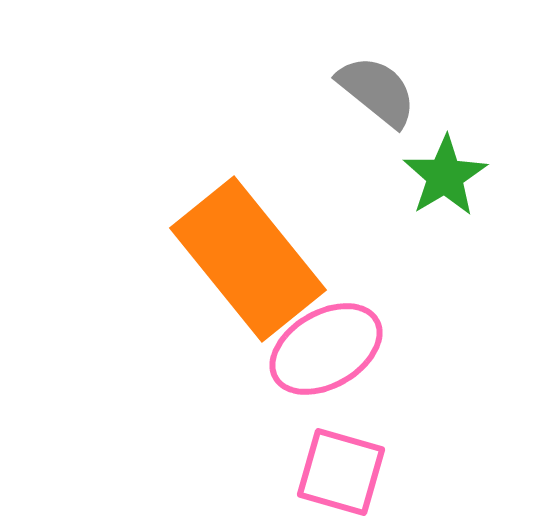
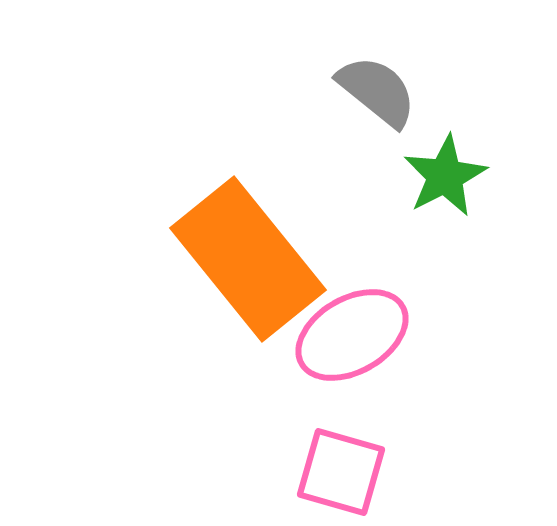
green star: rotated 4 degrees clockwise
pink ellipse: moved 26 px right, 14 px up
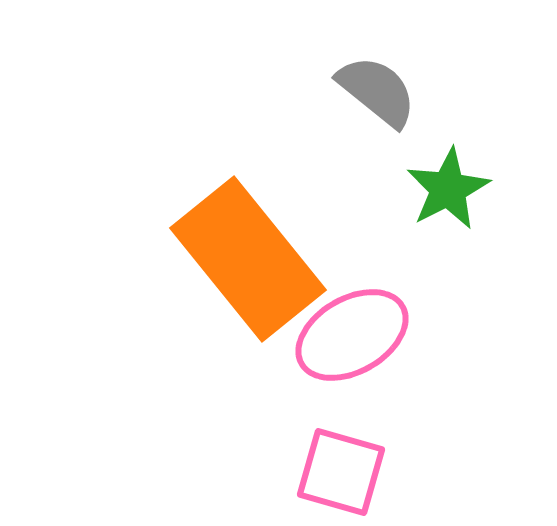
green star: moved 3 px right, 13 px down
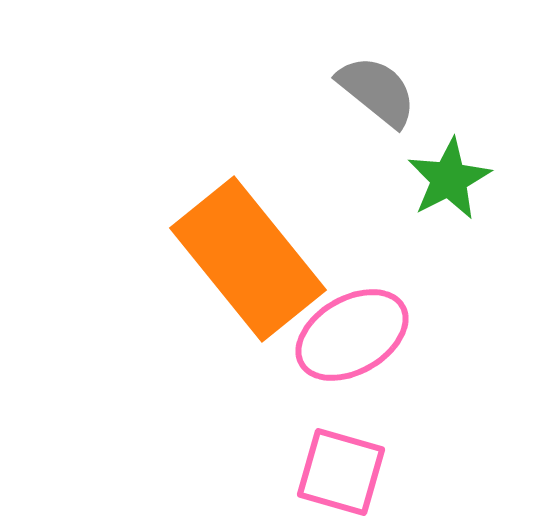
green star: moved 1 px right, 10 px up
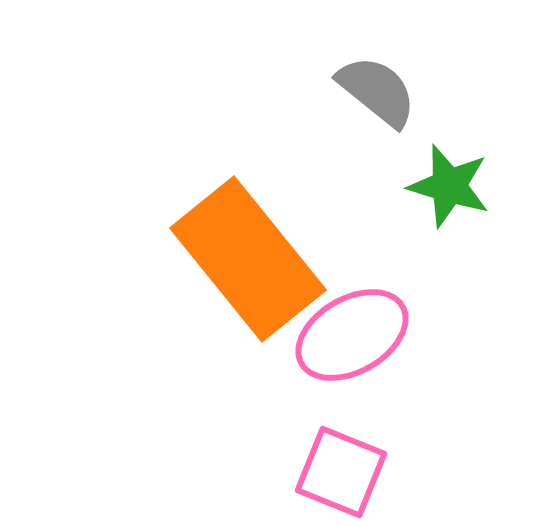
green star: moved 7 px down; rotated 28 degrees counterclockwise
pink square: rotated 6 degrees clockwise
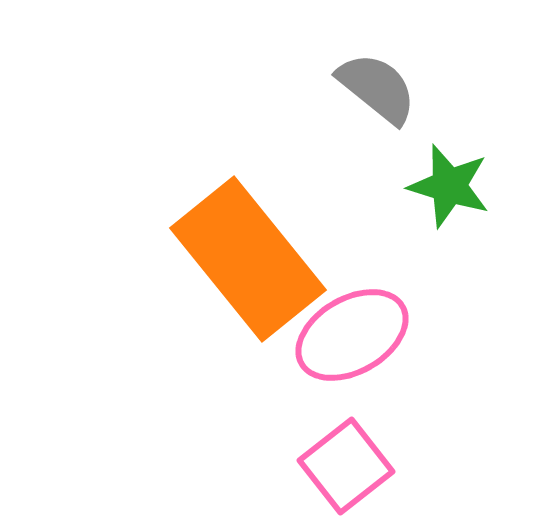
gray semicircle: moved 3 px up
pink square: moved 5 px right, 6 px up; rotated 30 degrees clockwise
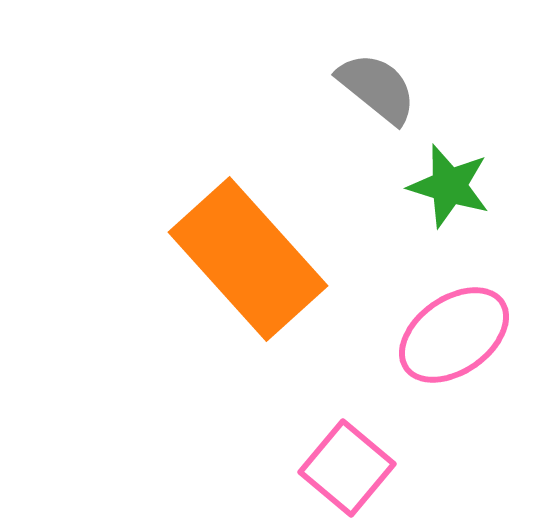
orange rectangle: rotated 3 degrees counterclockwise
pink ellipse: moved 102 px right; rotated 5 degrees counterclockwise
pink square: moved 1 px right, 2 px down; rotated 12 degrees counterclockwise
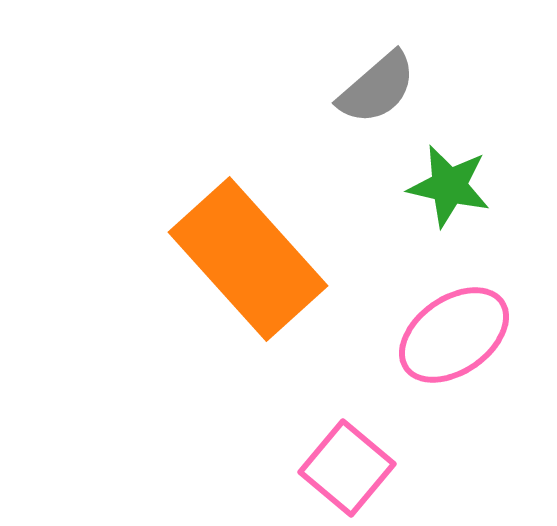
gray semicircle: rotated 100 degrees clockwise
green star: rotated 4 degrees counterclockwise
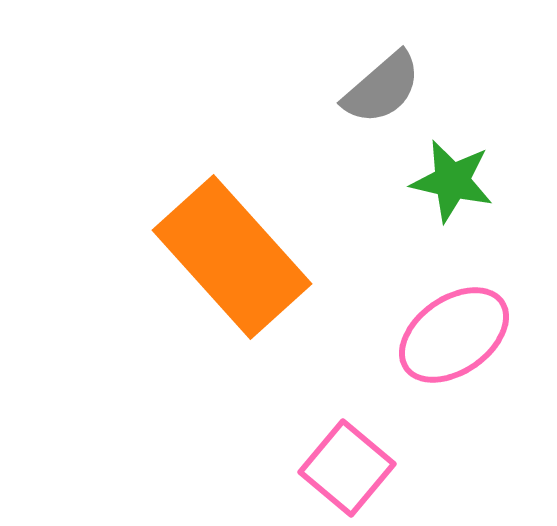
gray semicircle: moved 5 px right
green star: moved 3 px right, 5 px up
orange rectangle: moved 16 px left, 2 px up
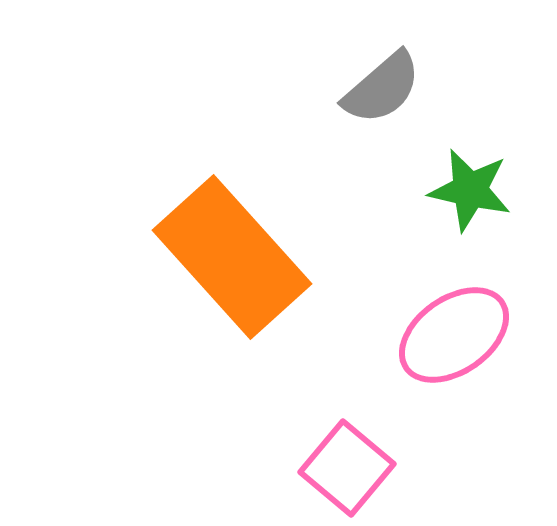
green star: moved 18 px right, 9 px down
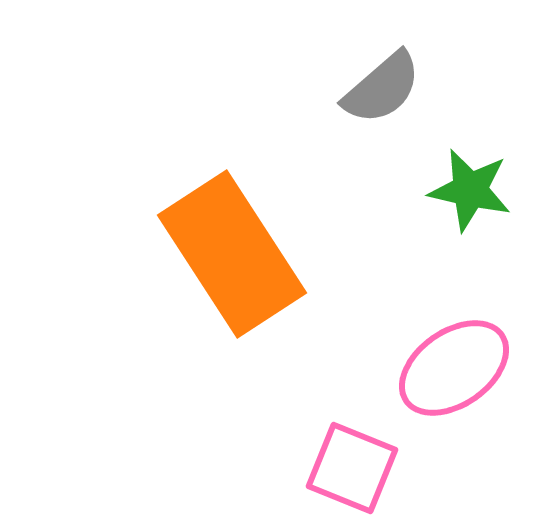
orange rectangle: moved 3 px up; rotated 9 degrees clockwise
pink ellipse: moved 33 px down
pink square: moved 5 px right; rotated 18 degrees counterclockwise
